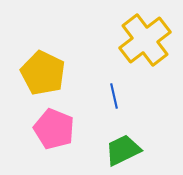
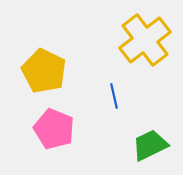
yellow pentagon: moved 1 px right, 2 px up
green trapezoid: moved 27 px right, 5 px up
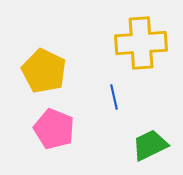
yellow cross: moved 4 px left, 3 px down; rotated 33 degrees clockwise
blue line: moved 1 px down
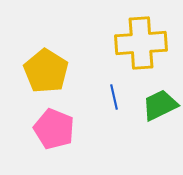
yellow pentagon: moved 2 px right; rotated 6 degrees clockwise
green trapezoid: moved 10 px right, 40 px up
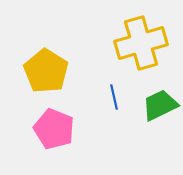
yellow cross: rotated 12 degrees counterclockwise
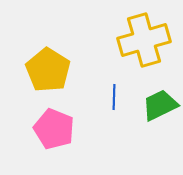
yellow cross: moved 3 px right, 3 px up
yellow pentagon: moved 2 px right, 1 px up
blue line: rotated 15 degrees clockwise
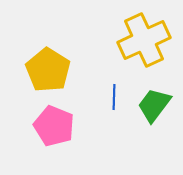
yellow cross: rotated 9 degrees counterclockwise
green trapezoid: moved 6 px left; rotated 27 degrees counterclockwise
pink pentagon: moved 3 px up
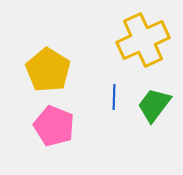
yellow cross: moved 1 px left
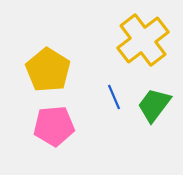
yellow cross: rotated 12 degrees counterclockwise
blue line: rotated 25 degrees counterclockwise
pink pentagon: rotated 27 degrees counterclockwise
